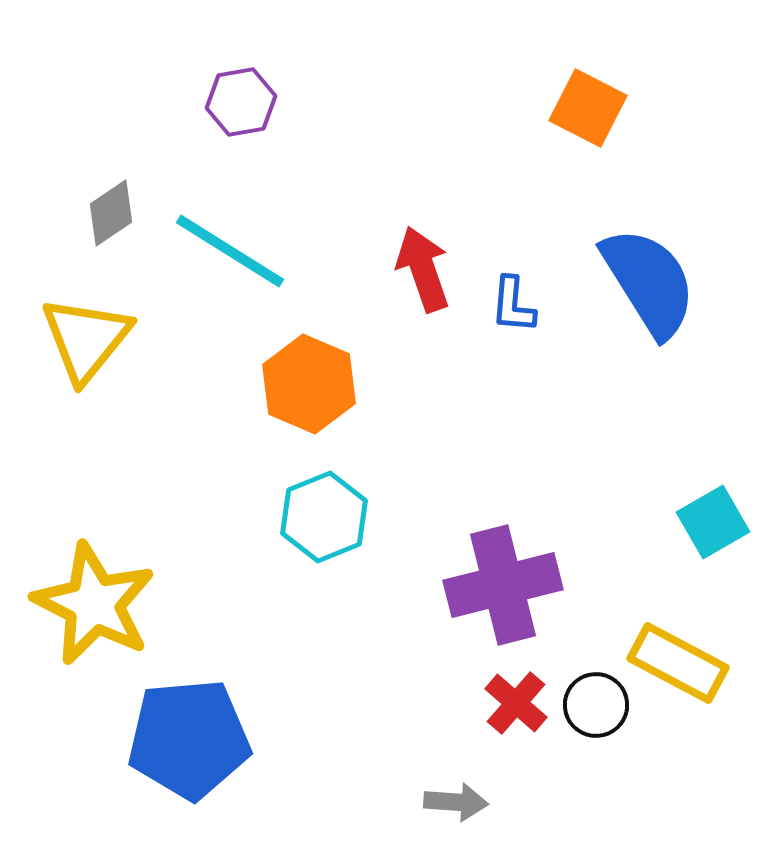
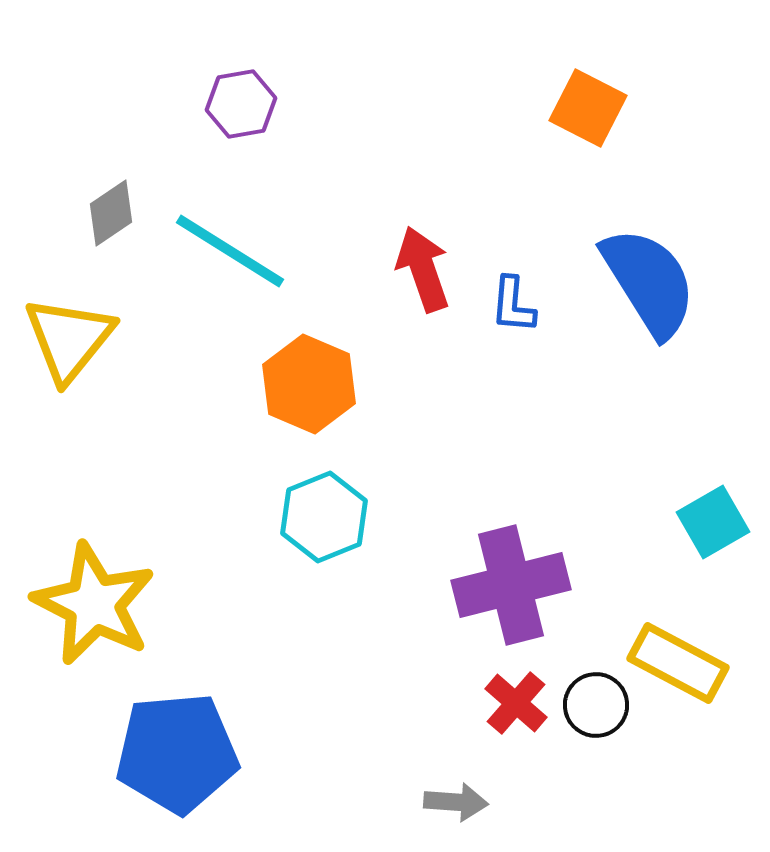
purple hexagon: moved 2 px down
yellow triangle: moved 17 px left
purple cross: moved 8 px right
blue pentagon: moved 12 px left, 14 px down
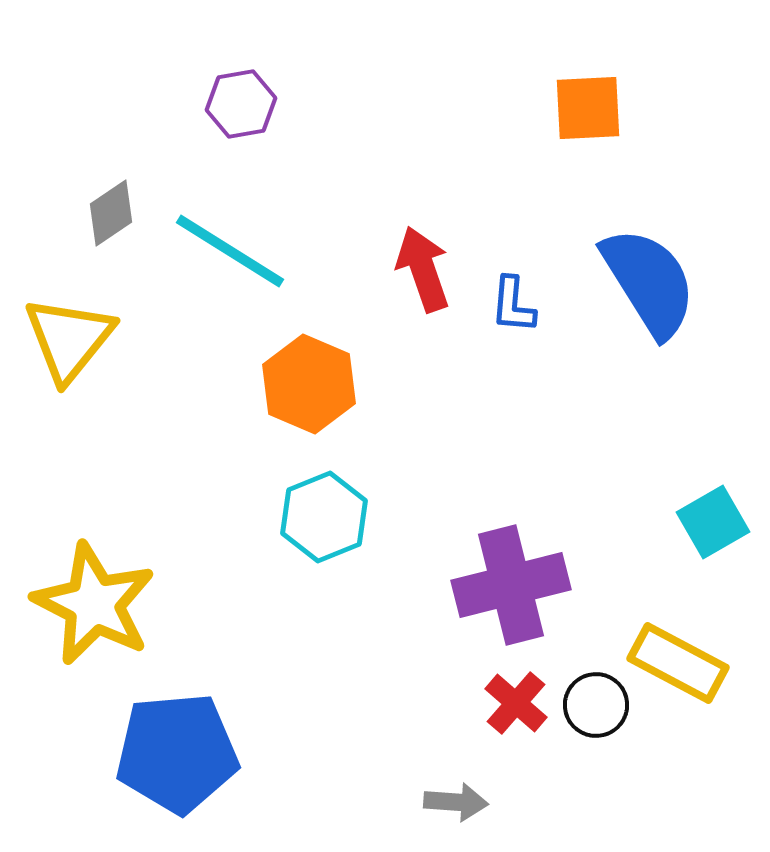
orange square: rotated 30 degrees counterclockwise
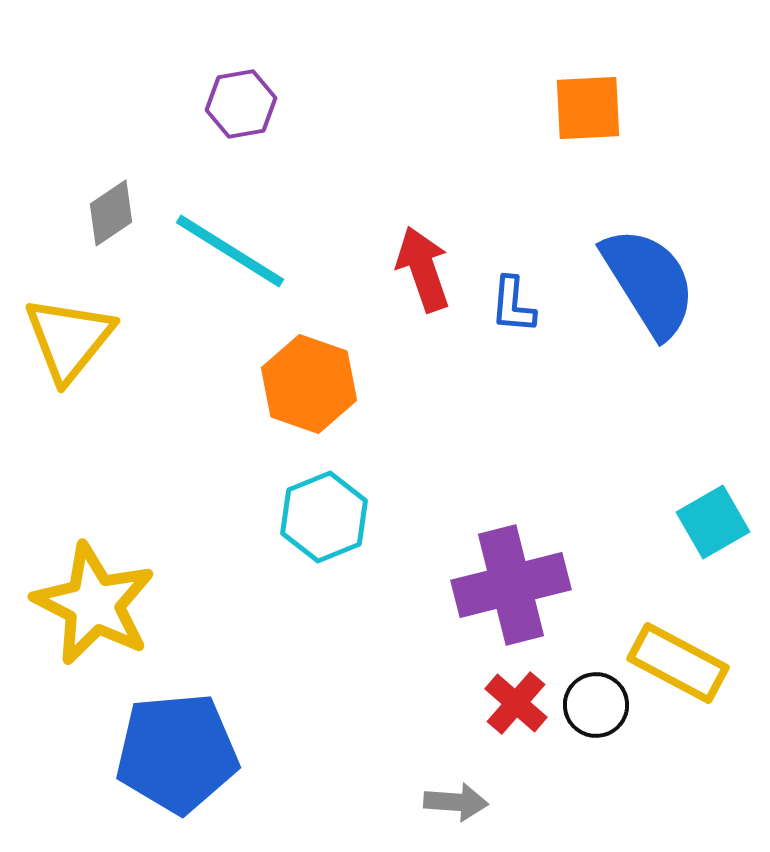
orange hexagon: rotated 4 degrees counterclockwise
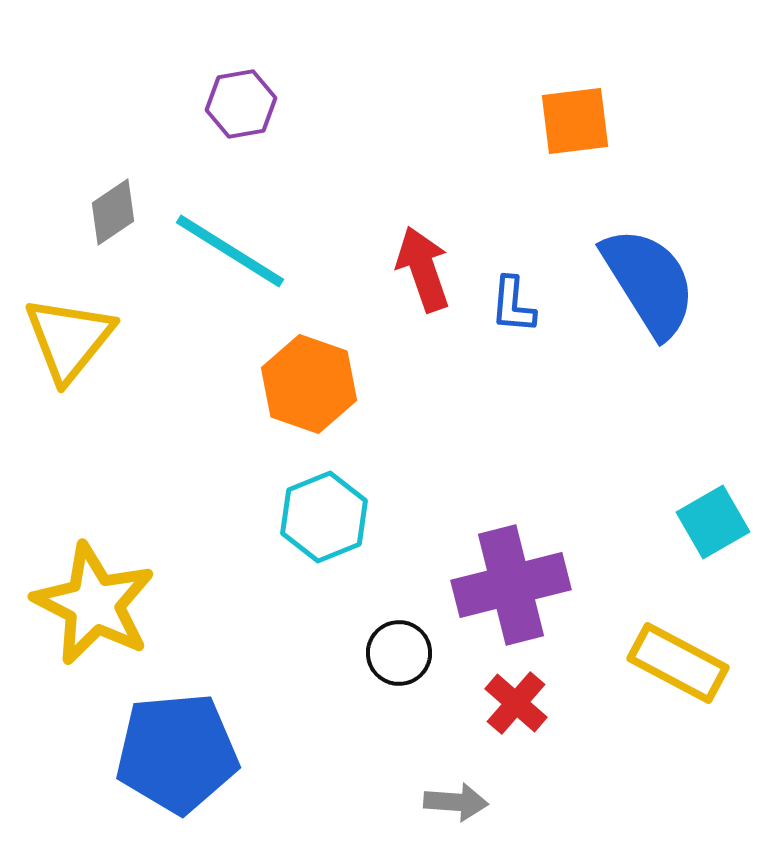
orange square: moved 13 px left, 13 px down; rotated 4 degrees counterclockwise
gray diamond: moved 2 px right, 1 px up
black circle: moved 197 px left, 52 px up
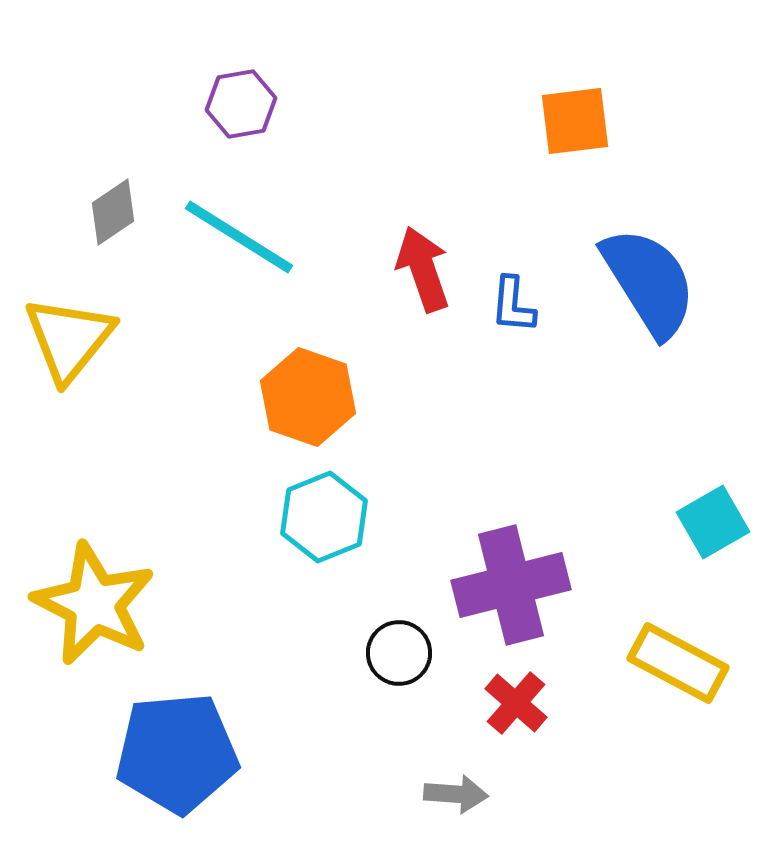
cyan line: moved 9 px right, 14 px up
orange hexagon: moved 1 px left, 13 px down
gray arrow: moved 8 px up
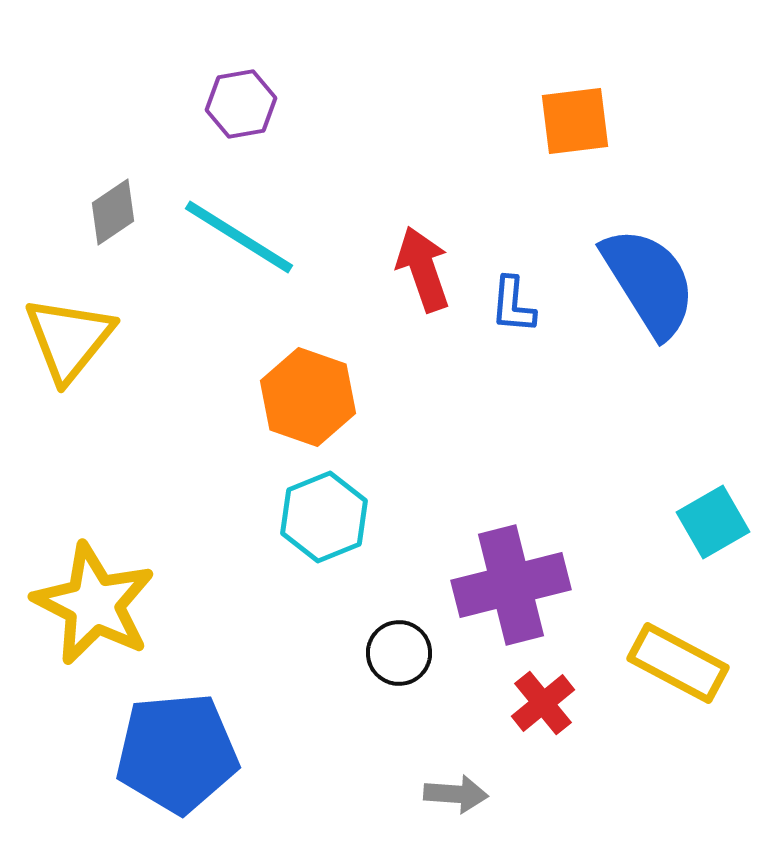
red cross: moved 27 px right; rotated 10 degrees clockwise
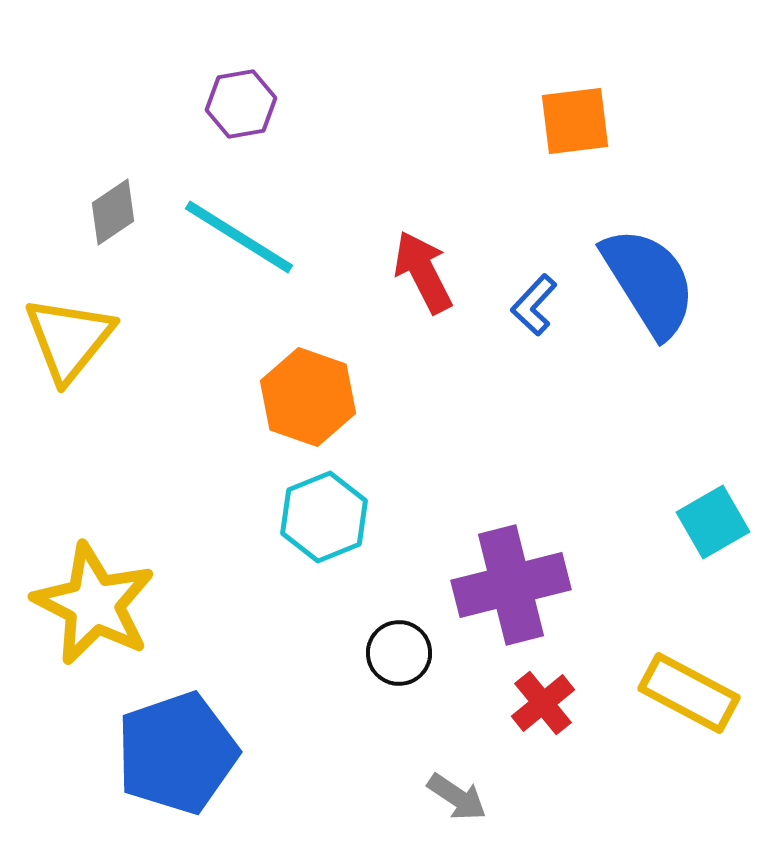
red arrow: moved 3 px down; rotated 8 degrees counterclockwise
blue L-shape: moved 21 px right; rotated 38 degrees clockwise
yellow rectangle: moved 11 px right, 30 px down
blue pentagon: rotated 14 degrees counterclockwise
gray arrow: moved 1 px right, 3 px down; rotated 30 degrees clockwise
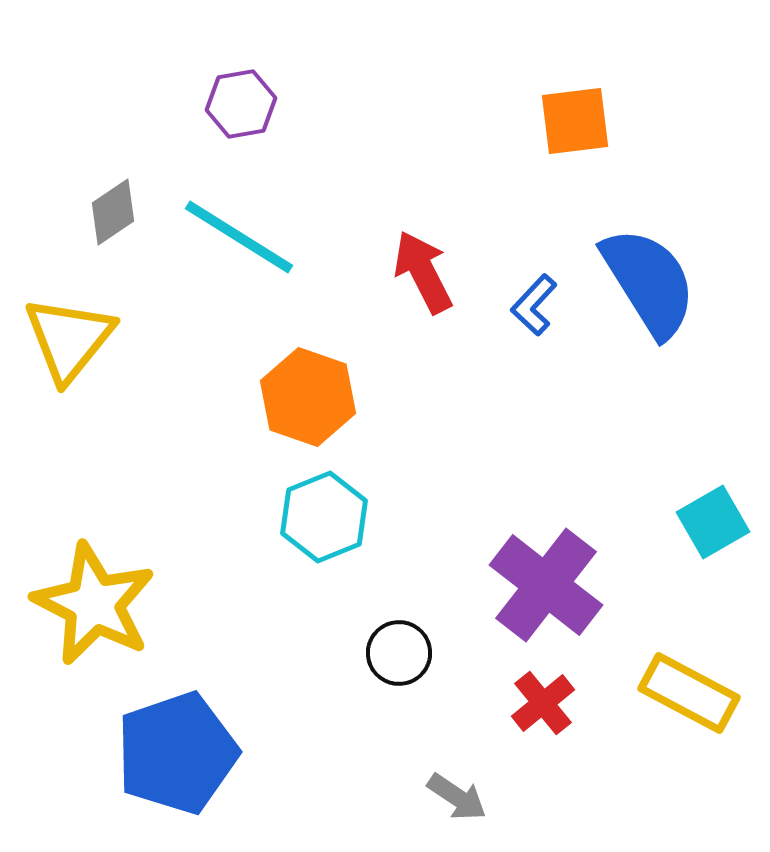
purple cross: moved 35 px right; rotated 38 degrees counterclockwise
